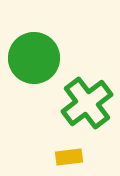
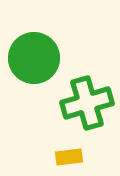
green cross: rotated 21 degrees clockwise
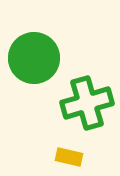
yellow rectangle: rotated 20 degrees clockwise
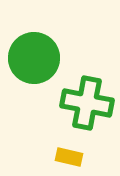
green cross: rotated 27 degrees clockwise
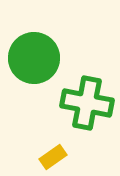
yellow rectangle: moved 16 px left; rotated 48 degrees counterclockwise
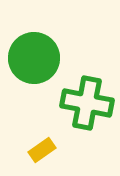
yellow rectangle: moved 11 px left, 7 px up
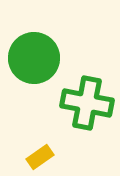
yellow rectangle: moved 2 px left, 7 px down
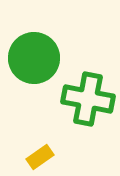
green cross: moved 1 px right, 4 px up
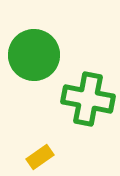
green circle: moved 3 px up
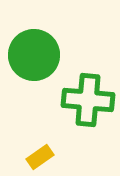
green cross: moved 1 px down; rotated 6 degrees counterclockwise
